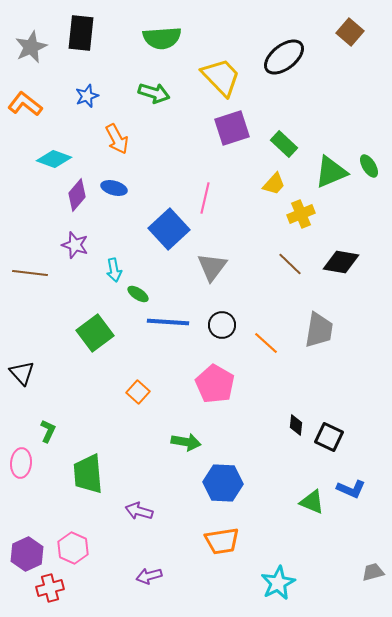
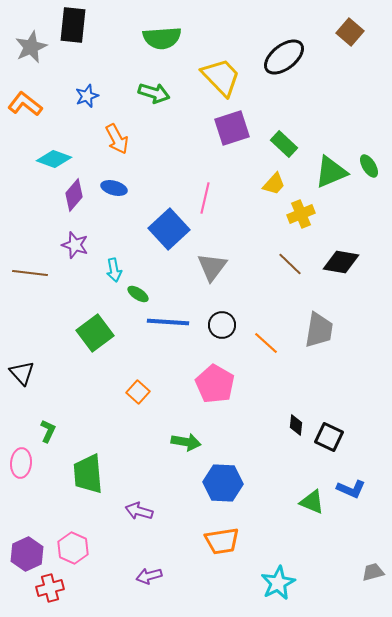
black rectangle at (81, 33): moved 8 px left, 8 px up
purple diamond at (77, 195): moved 3 px left
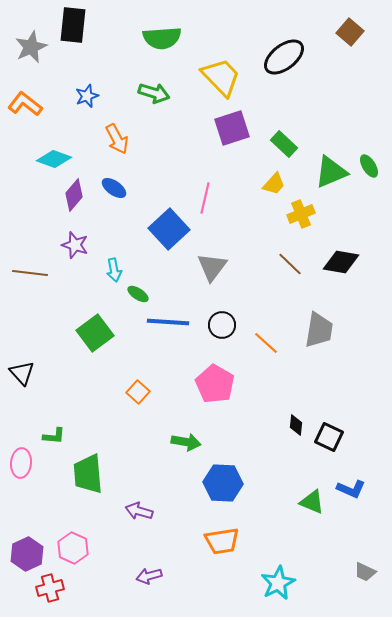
blue ellipse at (114, 188): rotated 20 degrees clockwise
green L-shape at (48, 431): moved 6 px right, 5 px down; rotated 70 degrees clockwise
gray trapezoid at (373, 572): moved 8 px left; rotated 140 degrees counterclockwise
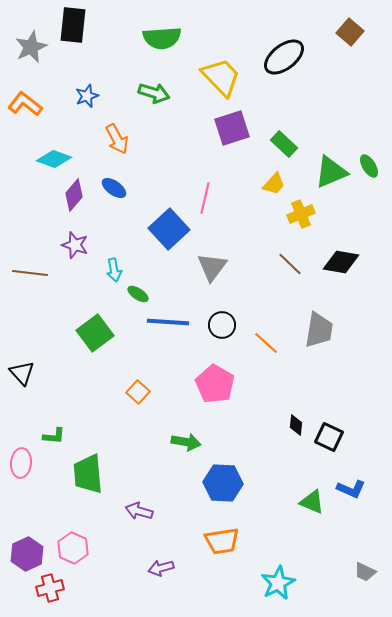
purple arrow at (149, 576): moved 12 px right, 8 px up
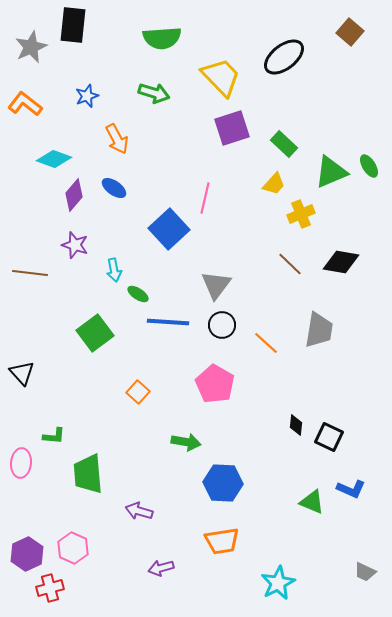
gray triangle at (212, 267): moved 4 px right, 18 px down
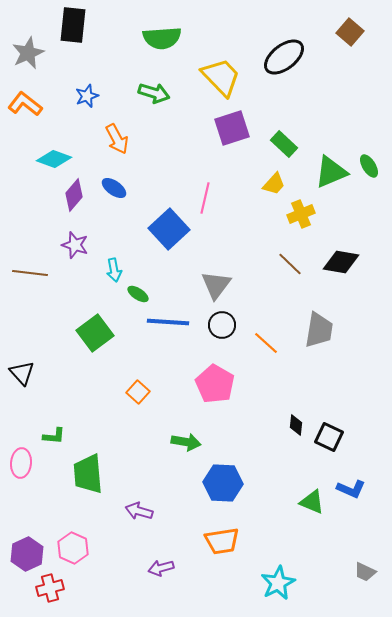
gray star at (31, 47): moved 3 px left, 6 px down
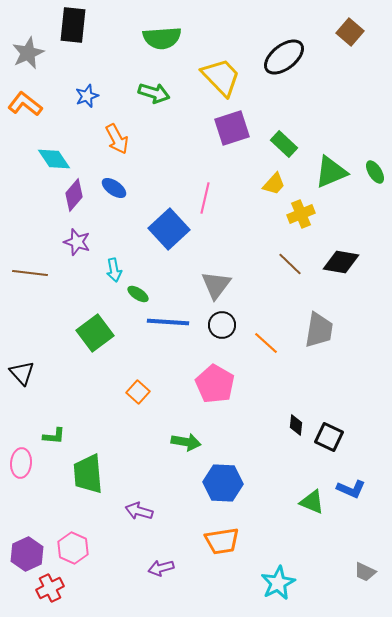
cyan diamond at (54, 159): rotated 36 degrees clockwise
green ellipse at (369, 166): moved 6 px right, 6 px down
purple star at (75, 245): moved 2 px right, 3 px up
red cross at (50, 588): rotated 12 degrees counterclockwise
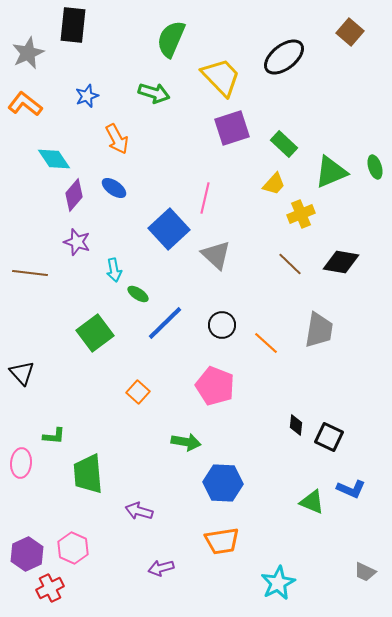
green semicircle at (162, 38): moved 9 px right, 1 px down; rotated 117 degrees clockwise
green ellipse at (375, 172): moved 5 px up; rotated 15 degrees clockwise
gray triangle at (216, 285): moved 30 px up; rotated 24 degrees counterclockwise
blue line at (168, 322): moved 3 px left, 1 px down; rotated 48 degrees counterclockwise
pink pentagon at (215, 384): moved 2 px down; rotated 9 degrees counterclockwise
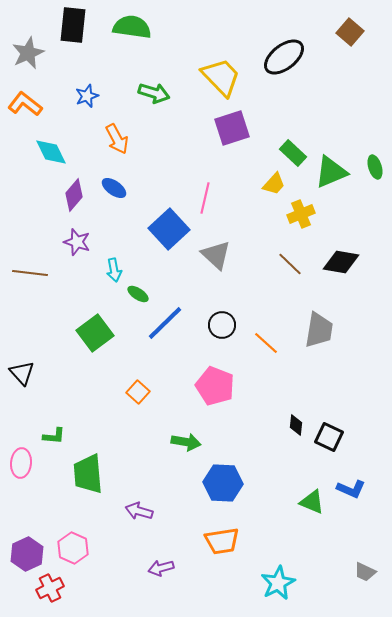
green semicircle at (171, 39): moved 39 px left, 12 px up; rotated 75 degrees clockwise
green rectangle at (284, 144): moved 9 px right, 9 px down
cyan diamond at (54, 159): moved 3 px left, 7 px up; rotated 8 degrees clockwise
